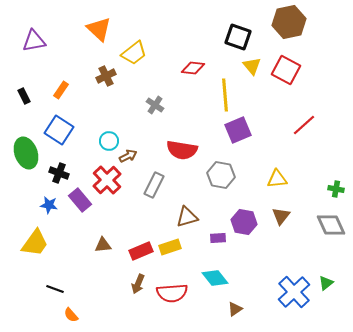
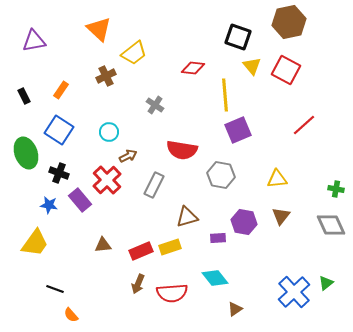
cyan circle at (109, 141): moved 9 px up
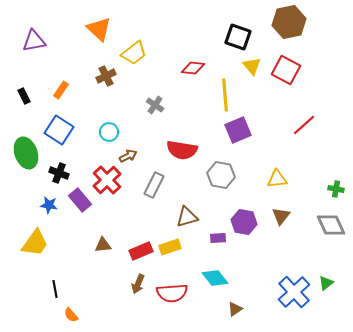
black line at (55, 289): rotated 60 degrees clockwise
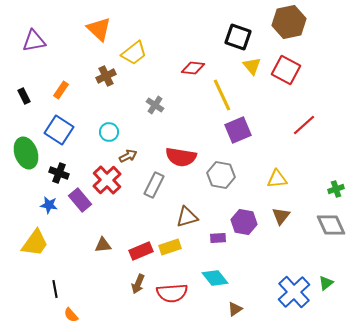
yellow line at (225, 95): moved 3 px left; rotated 20 degrees counterclockwise
red semicircle at (182, 150): moved 1 px left, 7 px down
green cross at (336, 189): rotated 28 degrees counterclockwise
